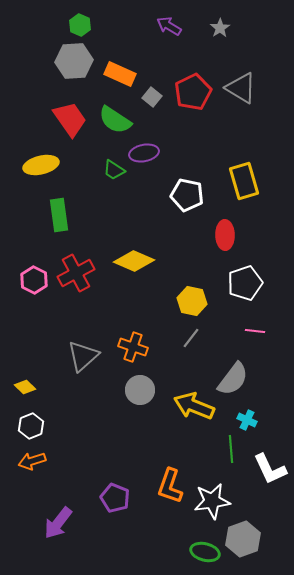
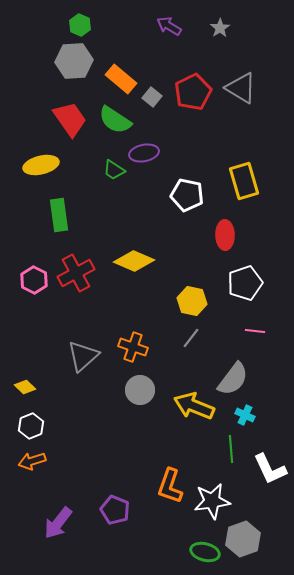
orange rectangle at (120, 74): moved 1 px right, 5 px down; rotated 16 degrees clockwise
cyan cross at (247, 420): moved 2 px left, 5 px up
purple pentagon at (115, 498): moved 12 px down
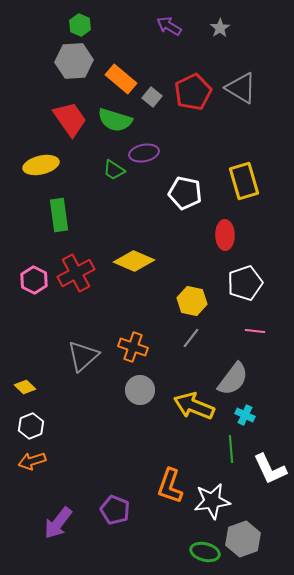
green semicircle at (115, 120): rotated 16 degrees counterclockwise
white pentagon at (187, 195): moved 2 px left, 2 px up
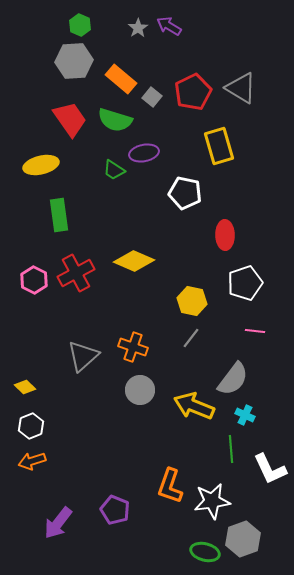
gray star at (220, 28): moved 82 px left
yellow rectangle at (244, 181): moved 25 px left, 35 px up
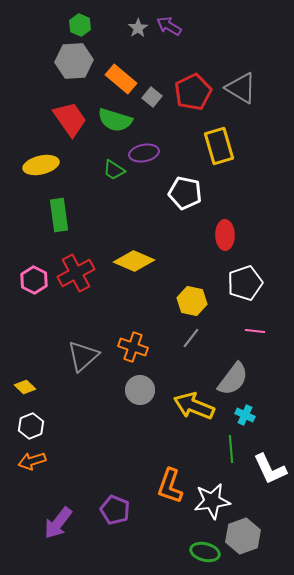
gray hexagon at (243, 539): moved 3 px up
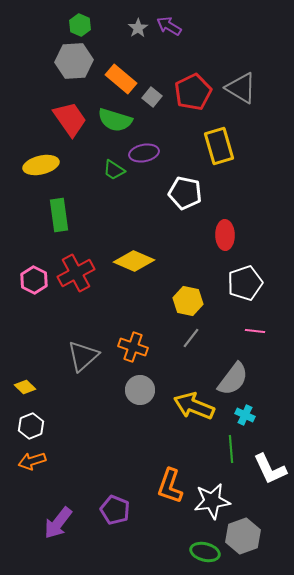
yellow hexagon at (192, 301): moved 4 px left
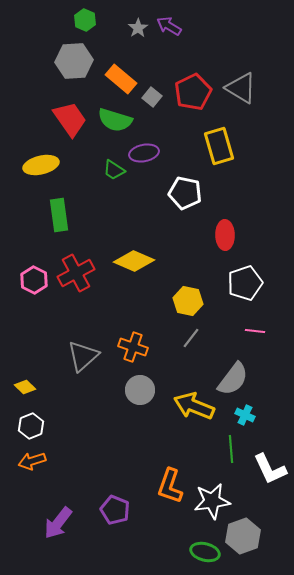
green hexagon at (80, 25): moved 5 px right, 5 px up
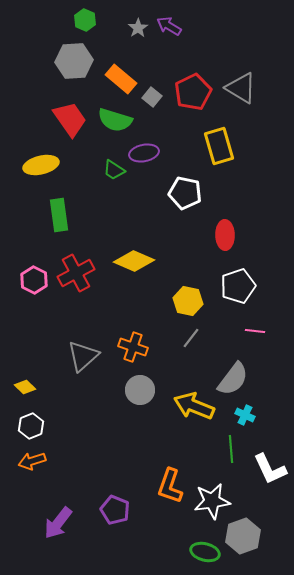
white pentagon at (245, 283): moved 7 px left, 3 px down
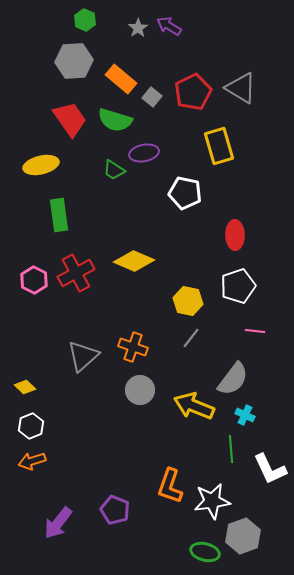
red ellipse at (225, 235): moved 10 px right
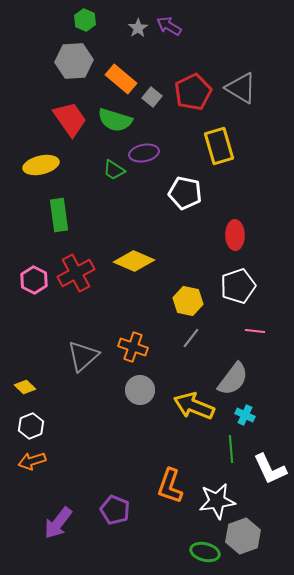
white star at (212, 501): moved 5 px right
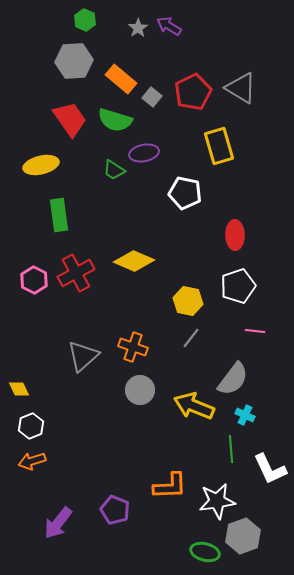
yellow diamond at (25, 387): moved 6 px left, 2 px down; rotated 20 degrees clockwise
orange L-shape at (170, 486): rotated 111 degrees counterclockwise
